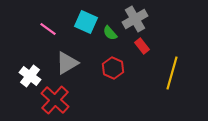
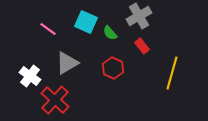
gray cross: moved 4 px right, 3 px up
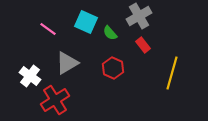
red rectangle: moved 1 px right, 1 px up
red cross: rotated 16 degrees clockwise
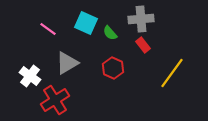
gray cross: moved 2 px right, 3 px down; rotated 25 degrees clockwise
cyan square: moved 1 px down
yellow line: rotated 20 degrees clockwise
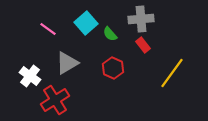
cyan square: rotated 25 degrees clockwise
green semicircle: moved 1 px down
